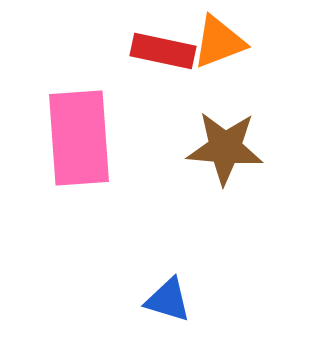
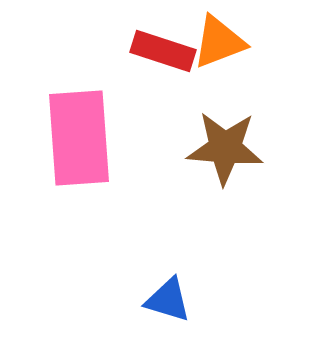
red rectangle: rotated 6 degrees clockwise
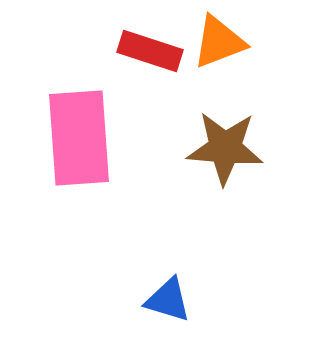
red rectangle: moved 13 px left
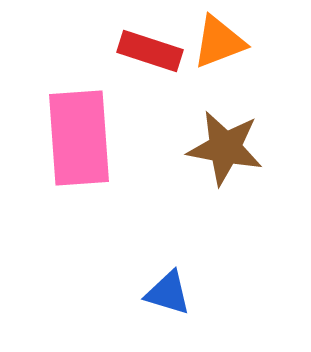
brown star: rotated 6 degrees clockwise
blue triangle: moved 7 px up
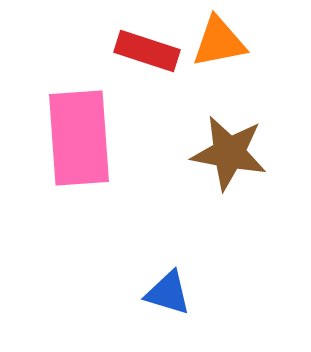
orange triangle: rotated 10 degrees clockwise
red rectangle: moved 3 px left
brown star: moved 4 px right, 5 px down
